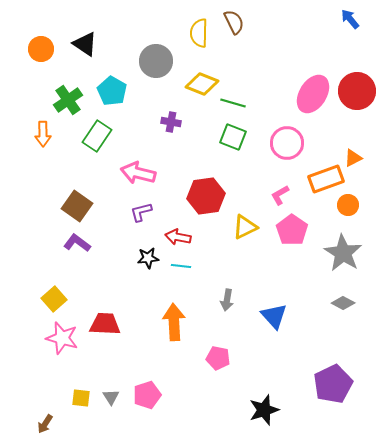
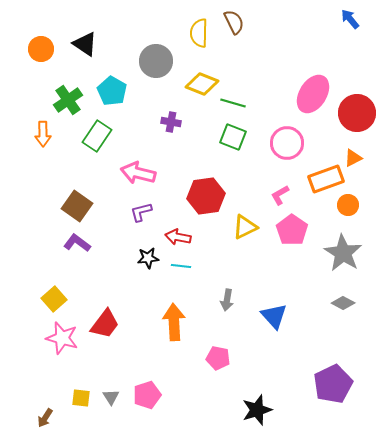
red circle at (357, 91): moved 22 px down
red trapezoid at (105, 324): rotated 124 degrees clockwise
black star at (264, 410): moved 7 px left
brown arrow at (45, 424): moved 6 px up
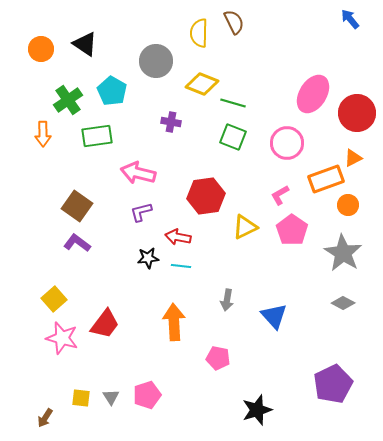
green rectangle at (97, 136): rotated 48 degrees clockwise
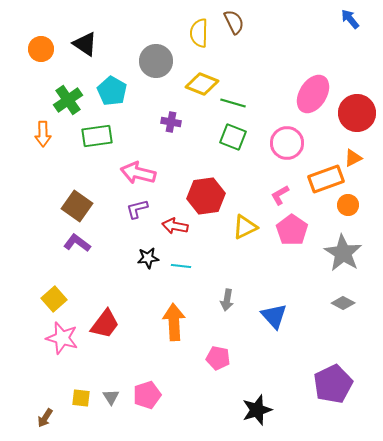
purple L-shape at (141, 212): moved 4 px left, 3 px up
red arrow at (178, 237): moved 3 px left, 11 px up
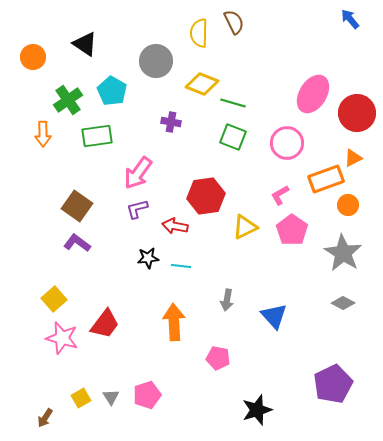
orange circle at (41, 49): moved 8 px left, 8 px down
pink arrow at (138, 173): rotated 68 degrees counterclockwise
yellow square at (81, 398): rotated 36 degrees counterclockwise
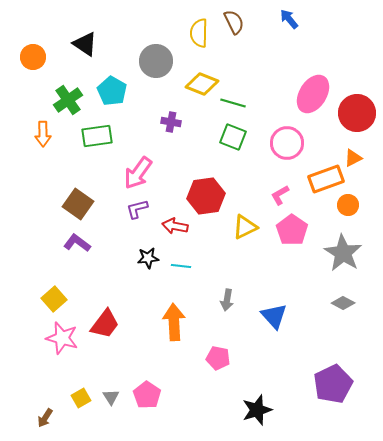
blue arrow at (350, 19): moved 61 px left
brown square at (77, 206): moved 1 px right, 2 px up
pink pentagon at (147, 395): rotated 20 degrees counterclockwise
